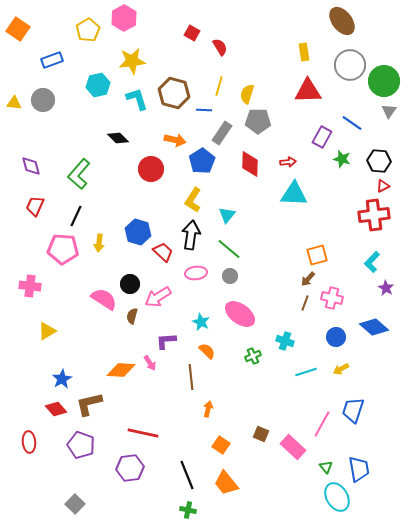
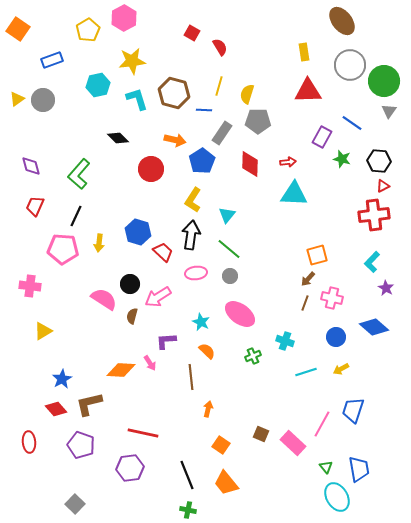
yellow triangle at (14, 103): moved 3 px right, 4 px up; rotated 42 degrees counterclockwise
yellow triangle at (47, 331): moved 4 px left
pink rectangle at (293, 447): moved 4 px up
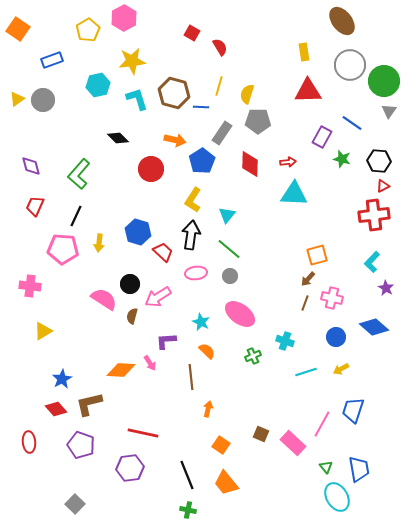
blue line at (204, 110): moved 3 px left, 3 px up
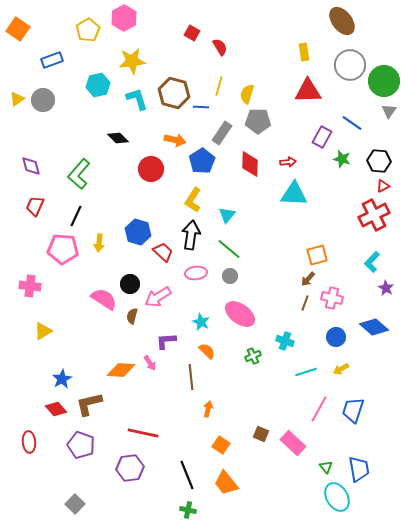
red cross at (374, 215): rotated 20 degrees counterclockwise
pink line at (322, 424): moved 3 px left, 15 px up
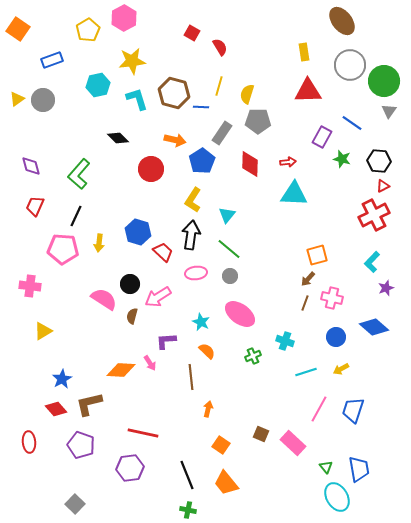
purple star at (386, 288): rotated 21 degrees clockwise
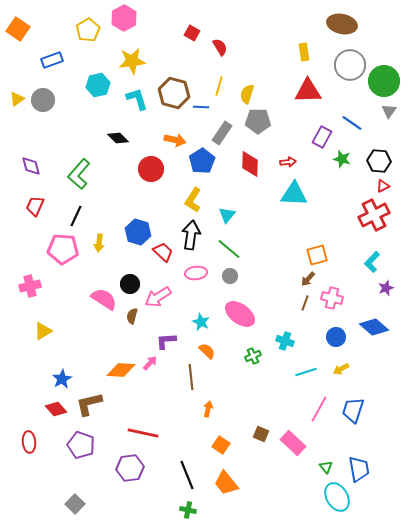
brown ellipse at (342, 21): moved 3 px down; rotated 40 degrees counterclockwise
pink cross at (30, 286): rotated 20 degrees counterclockwise
pink arrow at (150, 363): rotated 105 degrees counterclockwise
